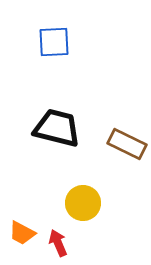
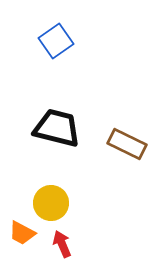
blue square: moved 2 px right, 1 px up; rotated 32 degrees counterclockwise
yellow circle: moved 32 px left
red arrow: moved 4 px right, 1 px down
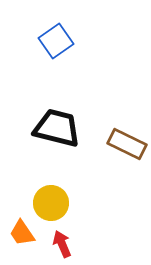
orange trapezoid: rotated 28 degrees clockwise
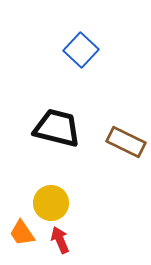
blue square: moved 25 px right, 9 px down; rotated 12 degrees counterclockwise
brown rectangle: moved 1 px left, 2 px up
red arrow: moved 2 px left, 4 px up
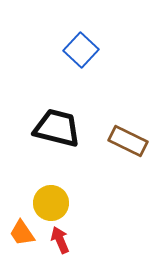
brown rectangle: moved 2 px right, 1 px up
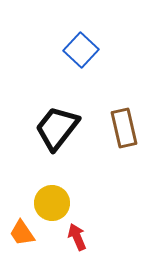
black trapezoid: rotated 66 degrees counterclockwise
brown rectangle: moved 4 px left, 13 px up; rotated 51 degrees clockwise
yellow circle: moved 1 px right
red arrow: moved 17 px right, 3 px up
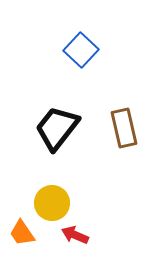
red arrow: moved 2 px left, 2 px up; rotated 44 degrees counterclockwise
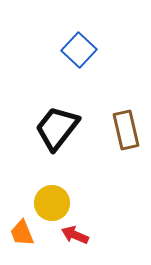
blue square: moved 2 px left
brown rectangle: moved 2 px right, 2 px down
orange trapezoid: rotated 12 degrees clockwise
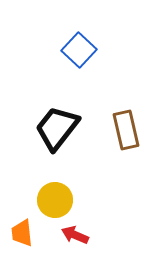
yellow circle: moved 3 px right, 3 px up
orange trapezoid: rotated 16 degrees clockwise
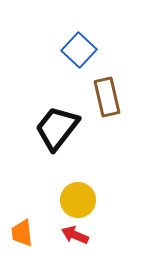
brown rectangle: moved 19 px left, 33 px up
yellow circle: moved 23 px right
